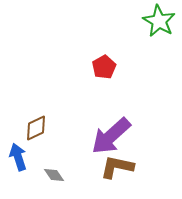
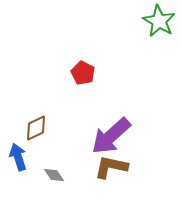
red pentagon: moved 21 px left, 6 px down; rotated 15 degrees counterclockwise
brown L-shape: moved 6 px left
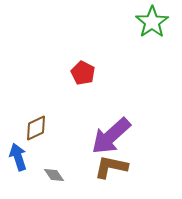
green star: moved 7 px left, 1 px down; rotated 8 degrees clockwise
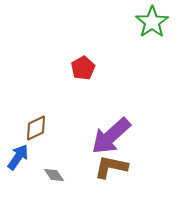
red pentagon: moved 5 px up; rotated 15 degrees clockwise
blue arrow: rotated 52 degrees clockwise
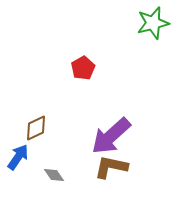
green star: moved 1 px right, 1 px down; rotated 20 degrees clockwise
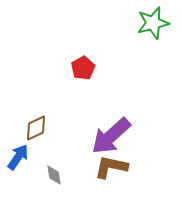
gray diamond: rotated 25 degrees clockwise
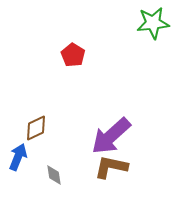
green star: rotated 8 degrees clockwise
red pentagon: moved 10 px left, 13 px up; rotated 10 degrees counterclockwise
blue arrow: rotated 12 degrees counterclockwise
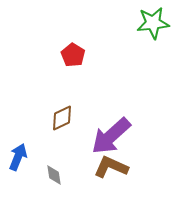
brown diamond: moved 26 px right, 10 px up
brown L-shape: rotated 12 degrees clockwise
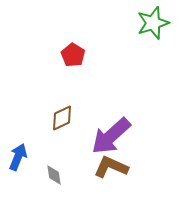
green star: rotated 12 degrees counterclockwise
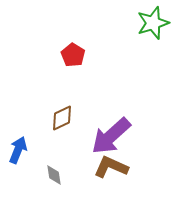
blue arrow: moved 7 px up
